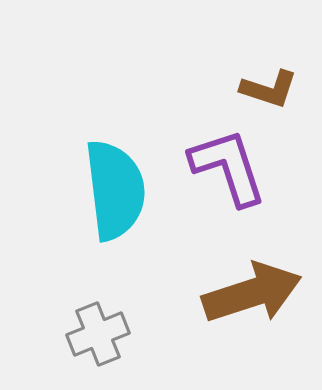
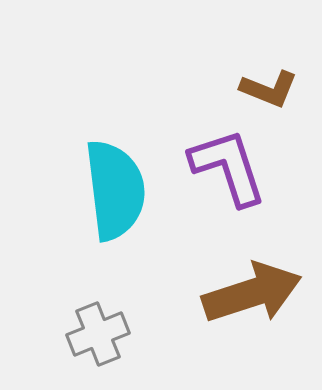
brown L-shape: rotated 4 degrees clockwise
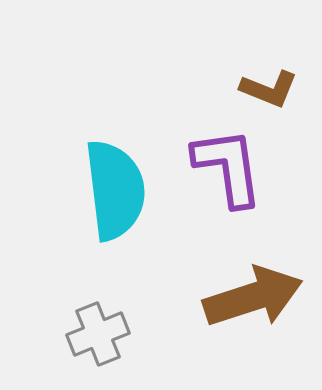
purple L-shape: rotated 10 degrees clockwise
brown arrow: moved 1 px right, 4 px down
